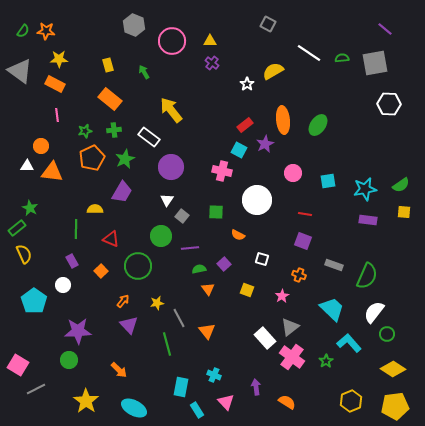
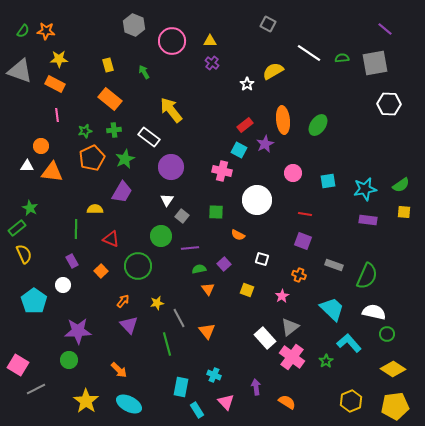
gray triangle at (20, 71): rotated 16 degrees counterclockwise
white semicircle at (374, 312): rotated 65 degrees clockwise
cyan ellipse at (134, 408): moved 5 px left, 4 px up
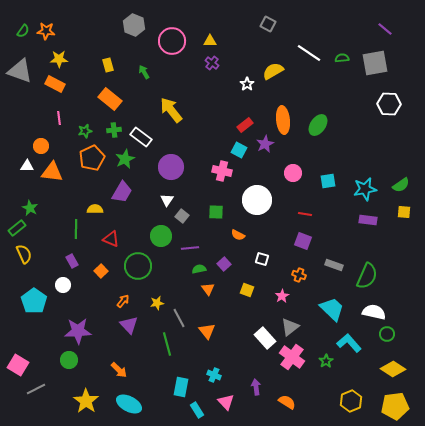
pink line at (57, 115): moved 2 px right, 3 px down
white rectangle at (149, 137): moved 8 px left
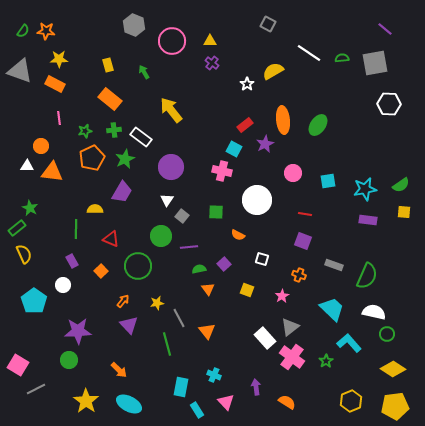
cyan square at (239, 150): moved 5 px left, 1 px up
purple line at (190, 248): moved 1 px left, 1 px up
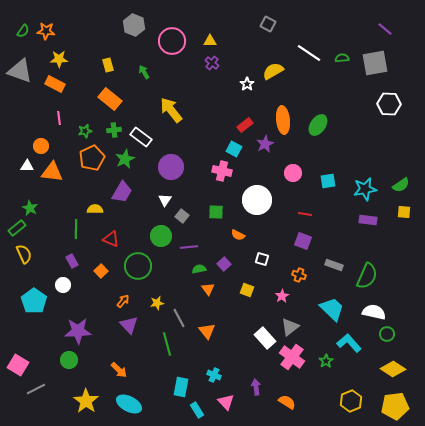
white triangle at (167, 200): moved 2 px left
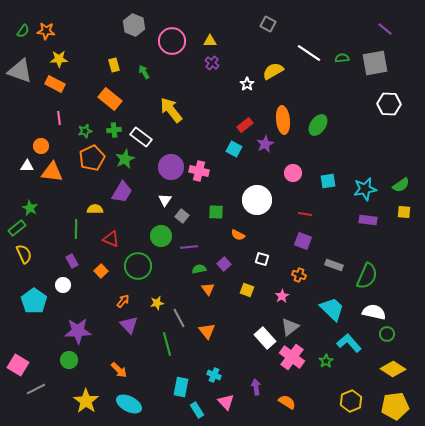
yellow rectangle at (108, 65): moved 6 px right
pink cross at (222, 171): moved 23 px left
